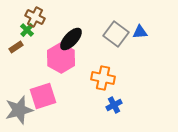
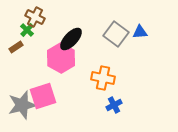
gray star: moved 3 px right, 5 px up
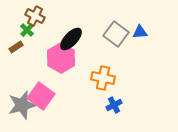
brown cross: moved 1 px up
pink square: moved 2 px left; rotated 36 degrees counterclockwise
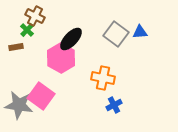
brown rectangle: rotated 24 degrees clockwise
gray star: moved 3 px left; rotated 24 degrees clockwise
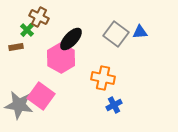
brown cross: moved 4 px right, 1 px down
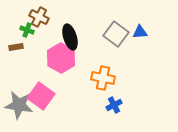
green cross: rotated 24 degrees counterclockwise
black ellipse: moved 1 px left, 2 px up; rotated 60 degrees counterclockwise
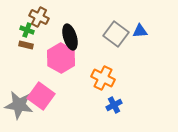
blue triangle: moved 1 px up
brown rectangle: moved 10 px right, 2 px up; rotated 24 degrees clockwise
orange cross: rotated 15 degrees clockwise
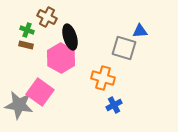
brown cross: moved 8 px right
gray square: moved 8 px right, 14 px down; rotated 20 degrees counterclockwise
orange cross: rotated 10 degrees counterclockwise
pink square: moved 1 px left, 4 px up
